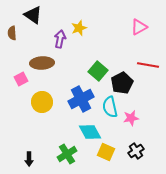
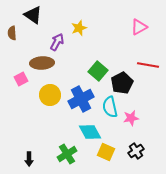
purple arrow: moved 3 px left, 3 px down; rotated 18 degrees clockwise
yellow circle: moved 8 px right, 7 px up
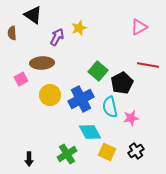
purple arrow: moved 5 px up
yellow square: moved 1 px right
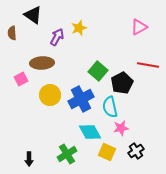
pink star: moved 10 px left, 10 px down
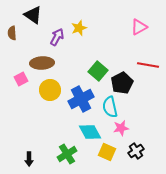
yellow circle: moved 5 px up
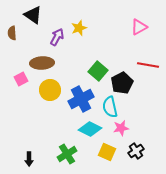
cyan diamond: moved 3 px up; rotated 35 degrees counterclockwise
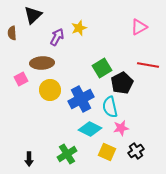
black triangle: rotated 42 degrees clockwise
green square: moved 4 px right, 3 px up; rotated 18 degrees clockwise
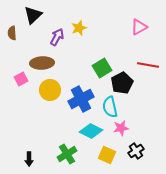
cyan diamond: moved 1 px right, 2 px down
yellow square: moved 3 px down
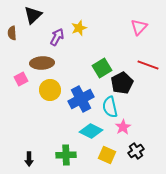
pink triangle: rotated 18 degrees counterclockwise
red line: rotated 10 degrees clockwise
pink star: moved 2 px right, 1 px up; rotated 21 degrees counterclockwise
green cross: moved 1 px left, 1 px down; rotated 30 degrees clockwise
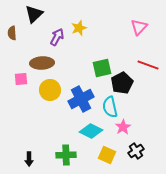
black triangle: moved 1 px right, 1 px up
green square: rotated 18 degrees clockwise
pink square: rotated 24 degrees clockwise
